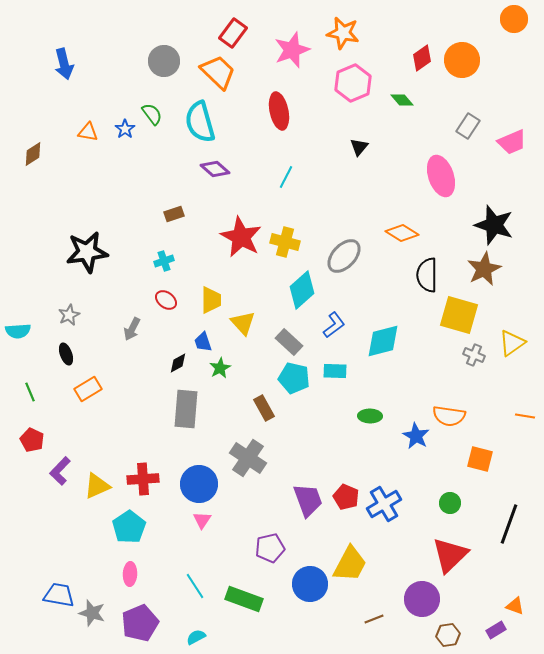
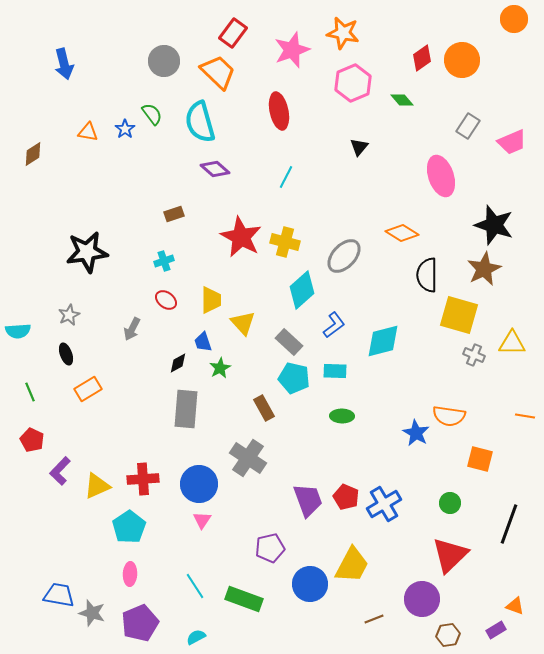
yellow triangle at (512, 343): rotated 36 degrees clockwise
green ellipse at (370, 416): moved 28 px left
blue star at (416, 436): moved 3 px up
yellow trapezoid at (350, 564): moved 2 px right, 1 px down
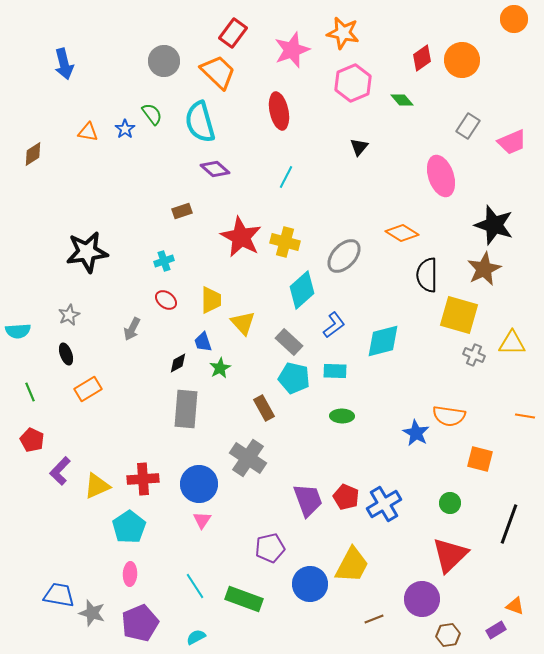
brown rectangle at (174, 214): moved 8 px right, 3 px up
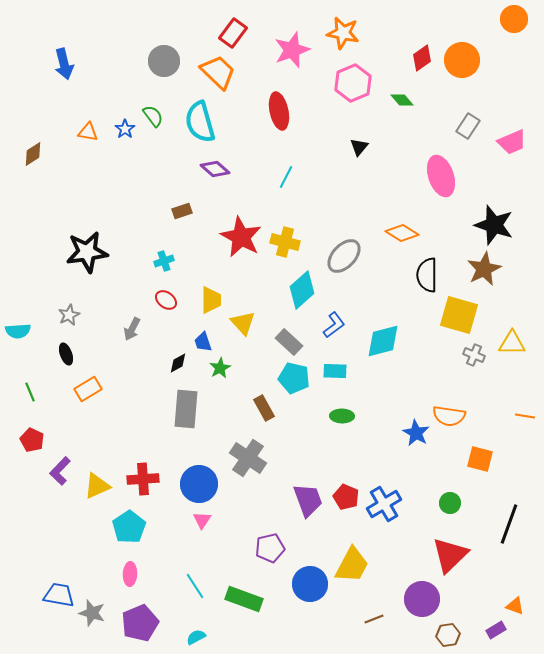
green semicircle at (152, 114): moved 1 px right, 2 px down
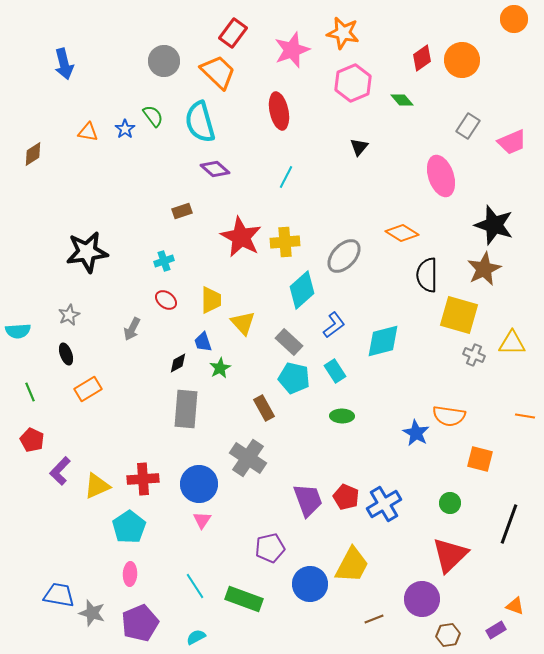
yellow cross at (285, 242): rotated 20 degrees counterclockwise
cyan rectangle at (335, 371): rotated 55 degrees clockwise
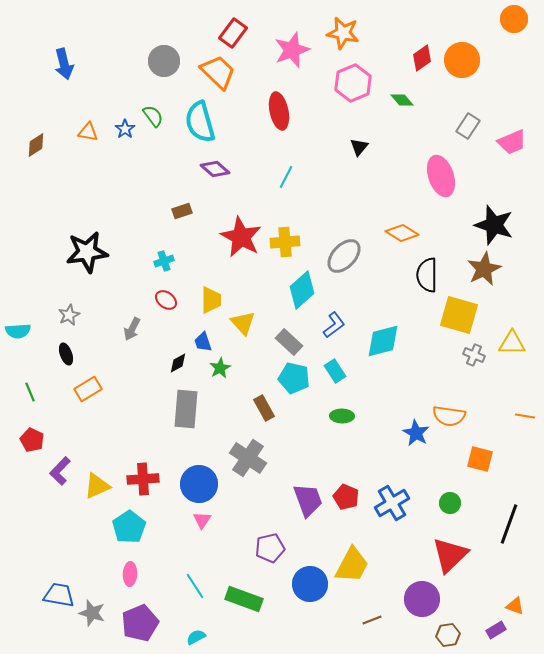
brown diamond at (33, 154): moved 3 px right, 9 px up
blue cross at (384, 504): moved 8 px right, 1 px up
brown line at (374, 619): moved 2 px left, 1 px down
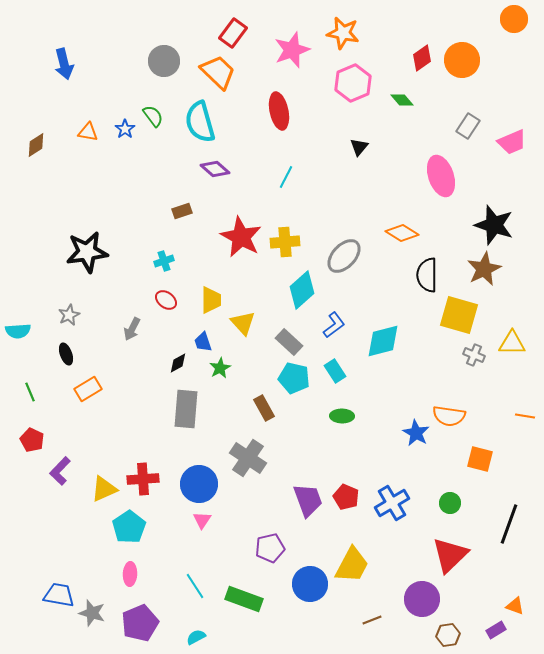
yellow triangle at (97, 486): moved 7 px right, 3 px down
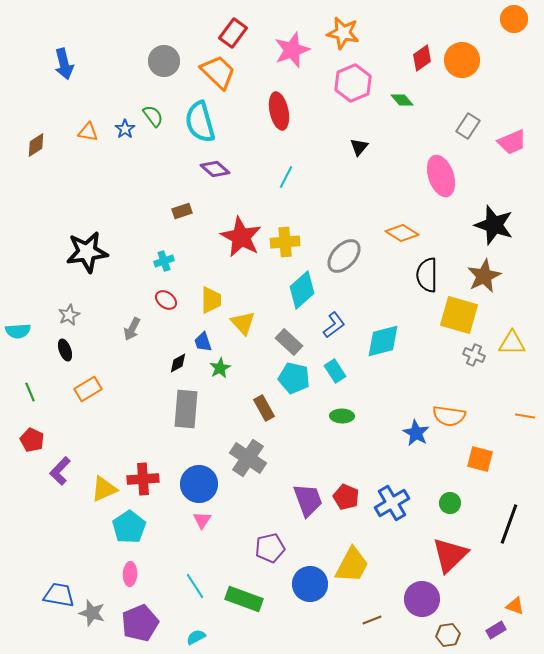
brown star at (484, 269): moved 7 px down
black ellipse at (66, 354): moved 1 px left, 4 px up
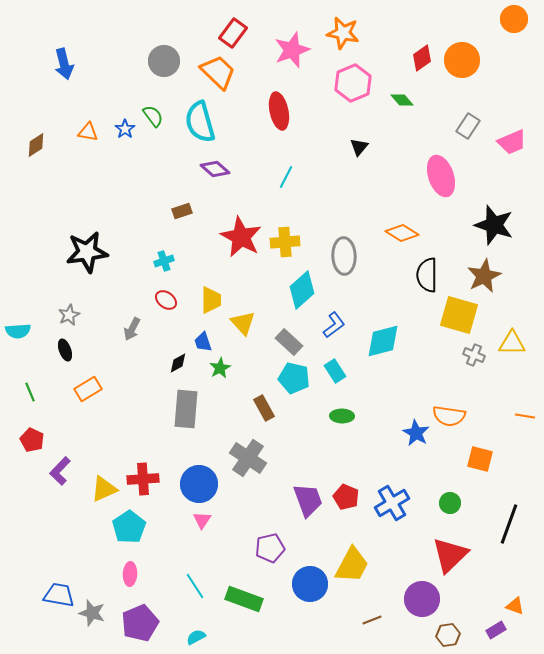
gray ellipse at (344, 256): rotated 45 degrees counterclockwise
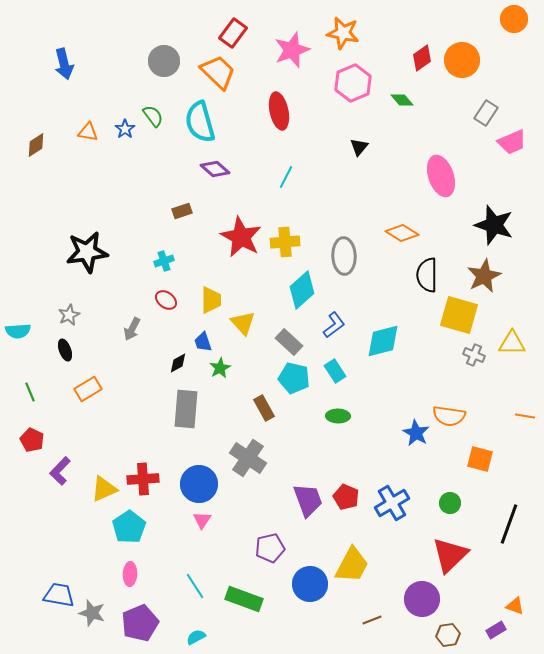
gray rectangle at (468, 126): moved 18 px right, 13 px up
green ellipse at (342, 416): moved 4 px left
